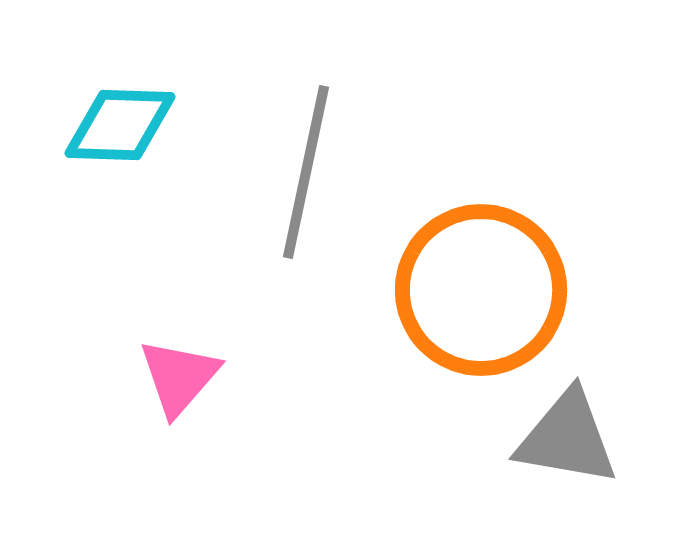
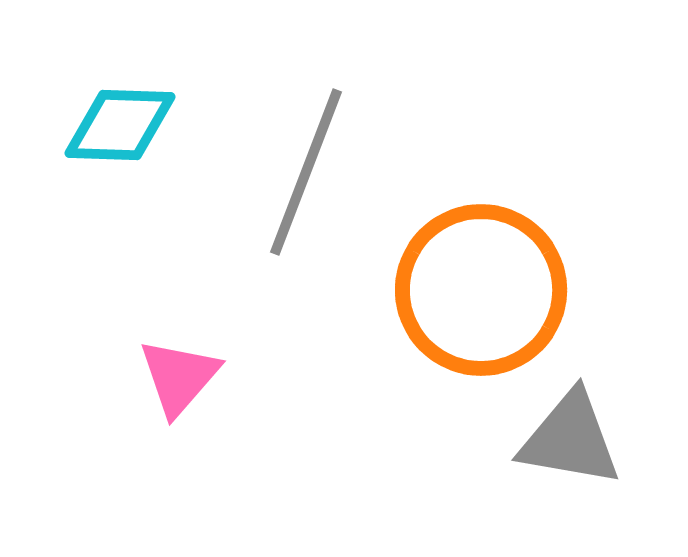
gray line: rotated 9 degrees clockwise
gray triangle: moved 3 px right, 1 px down
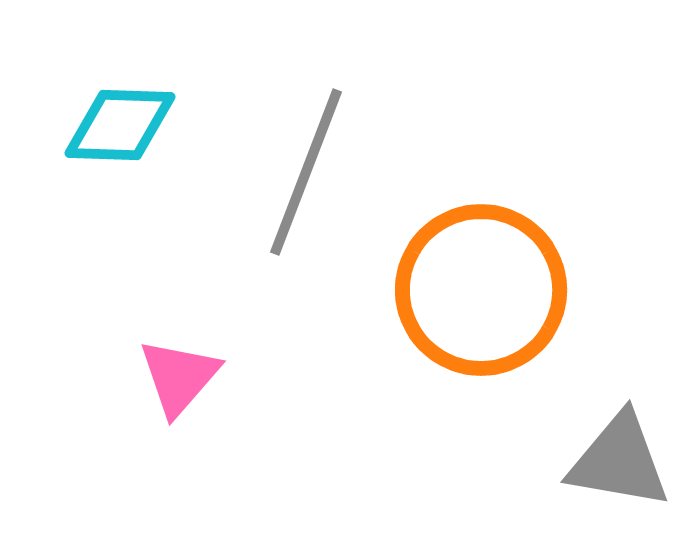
gray triangle: moved 49 px right, 22 px down
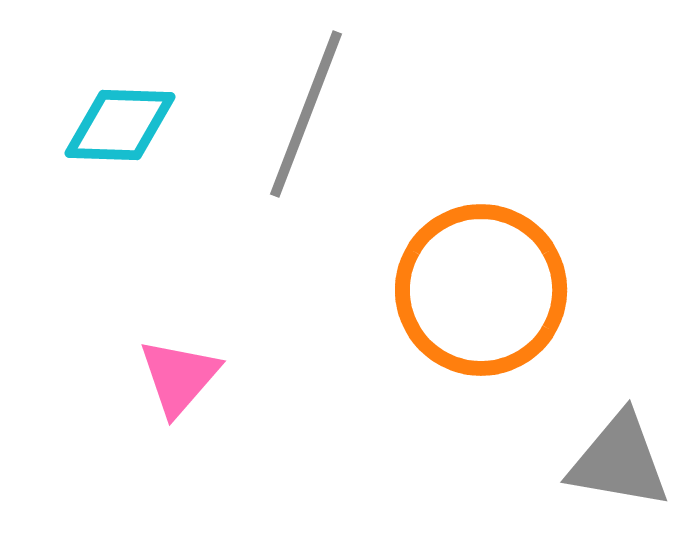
gray line: moved 58 px up
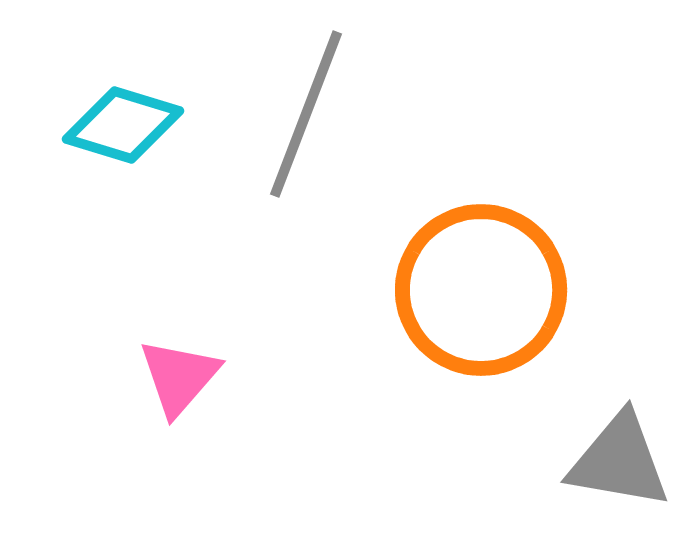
cyan diamond: moved 3 px right; rotated 15 degrees clockwise
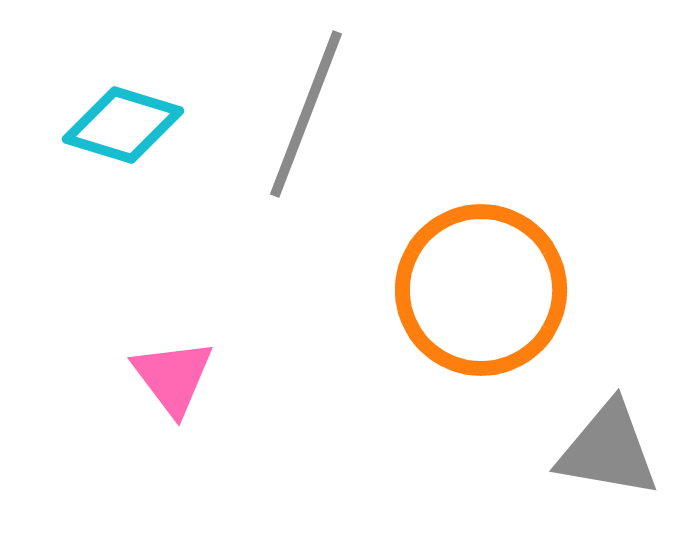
pink triangle: moved 6 px left; rotated 18 degrees counterclockwise
gray triangle: moved 11 px left, 11 px up
